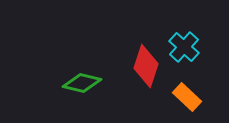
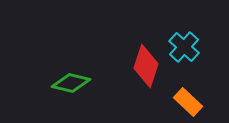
green diamond: moved 11 px left
orange rectangle: moved 1 px right, 5 px down
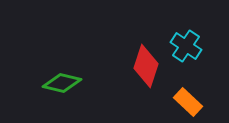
cyan cross: moved 2 px right, 1 px up; rotated 8 degrees counterclockwise
green diamond: moved 9 px left
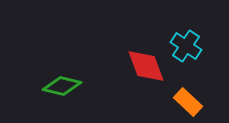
red diamond: rotated 39 degrees counterclockwise
green diamond: moved 3 px down
